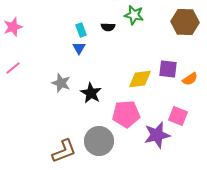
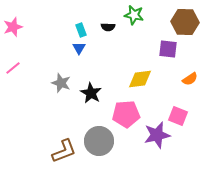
purple square: moved 20 px up
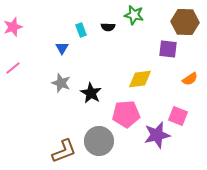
blue triangle: moved 17 px left
